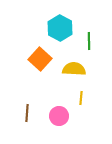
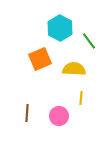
green line: rotated 36 degrees counterclockwise
orange square: rotated 25 degrees clockwise
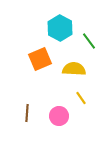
yellow line: rotated 40 degrees counterclockwise
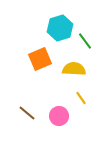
cyan hexagon: rotated 15 degrees clockwise
green line: moved 4 px left
brown line: rotated 54 degrees counterclockwise
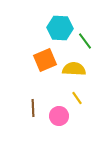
cyan hexagon: rotated 20 degrees clockwise
orange square: moved 5 px right, 1 px down
yellow line: moved 4 px left
brown line: moved 6 px right, 5 px up; rotated 48 degrees clockwise
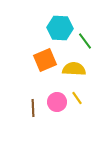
pink circle: moved 2 px left, 14 px up
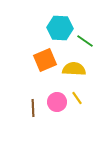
green line: rotated 18 degrees counterclockwise
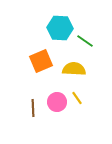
orange square: moved 4 px left, 1 px down
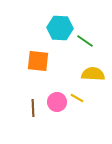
orange square: moved 3 px left; rotated 30 degrees clockwise
yellow semicircle: moved 19 px right, 5 px down
yellow line: rotated 24 degrees counterclockwise
